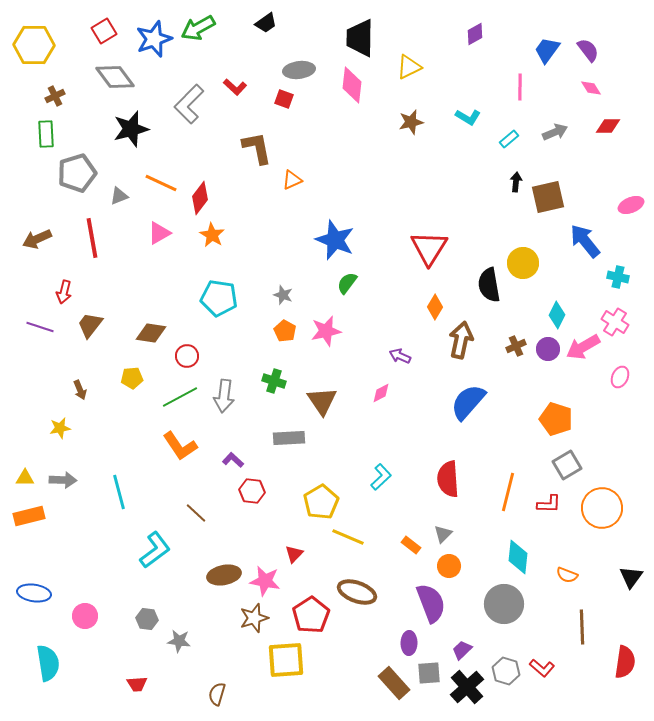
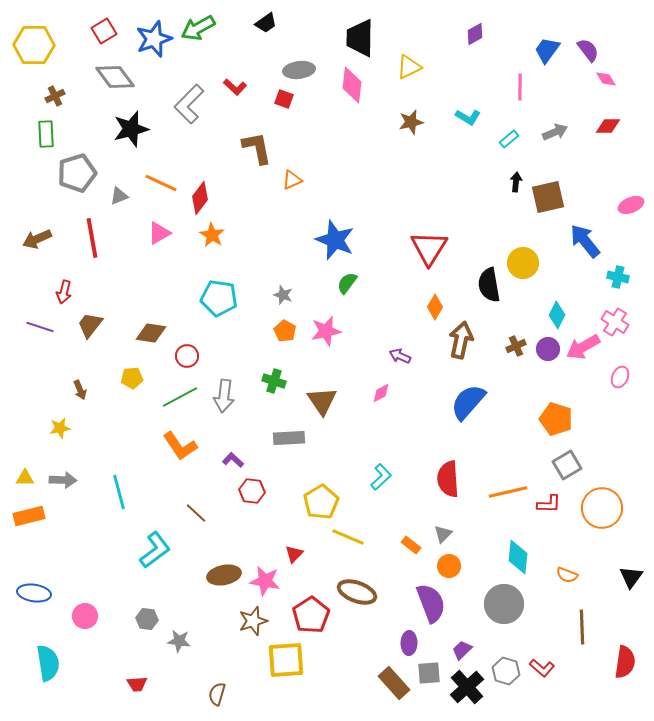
pink diamond at (591, 88): moved 15 px right, 9 px up
orange line at (508, 492): rotated 63 degrees clockwise
brown star at (254, 618): moved 1 px left, 3 px down
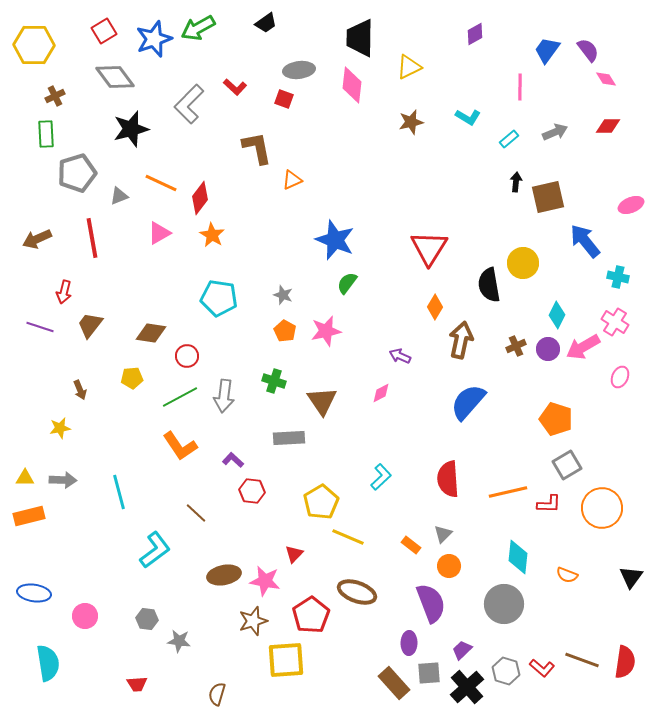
brown line at (582, 627): moved 33 px down; rotated 68 degrees counterclockwise
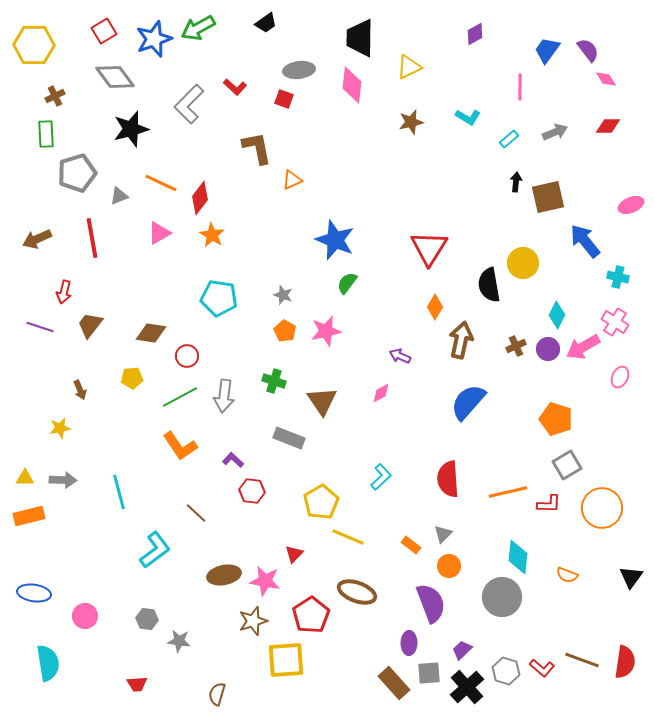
gray rectangle at (289, 438): rotated 24 degrees clockwise
gray circle at (504, 604): moved 2 px left, 7 px up
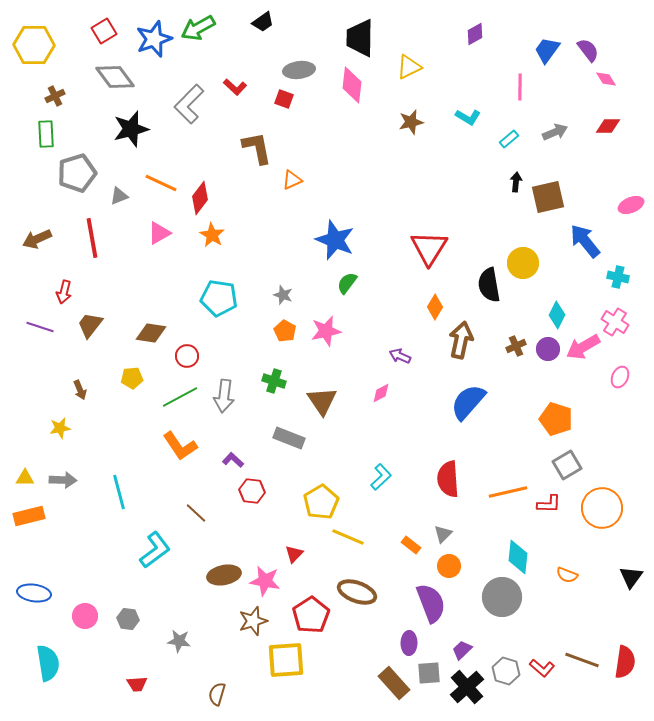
black trapezoid at (266, 23): moved 3 px left, 1 px up
gray hexagon at (147, 619): moved 19 px left
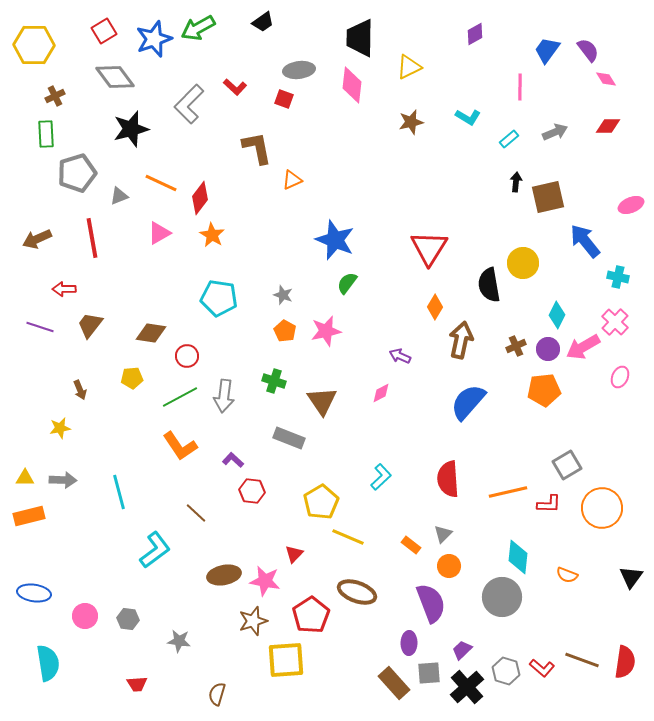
red arrow at (64, 292): moved 3 px up; rotated 75 degrees clockwise
pink cross at (615, 322): rotated 12 degrees clockwise
orange pentagon at (556, 419): moved 12 px left, 29 px up; rotated 24 degrees counterclockwise
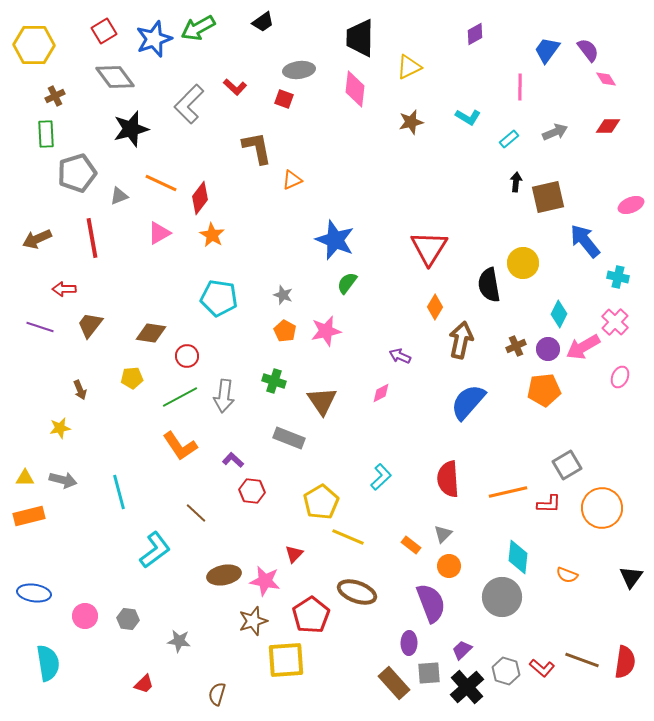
pink diamond at (352, 85): moved 3 px right, 4 px down
cyan diamond at (557, 315): moved 2 px right, 1 px up
gray arrow at (63, 480): rotated 12 degrees clockwise
red trapezoid at (137, 684): moved 7 px right; rotated 40 degrees counterclockwise
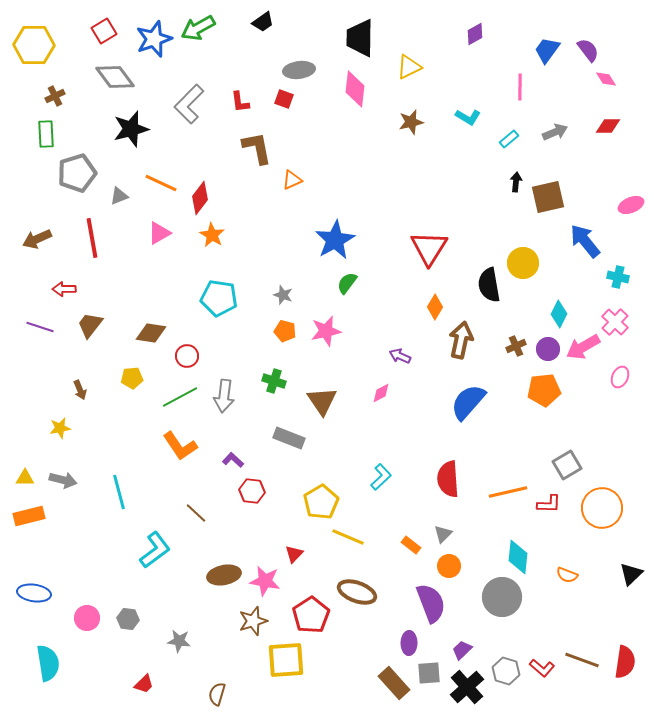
red L-shape at (235, 87): moved 5 px right, 15 px down; rotated 40 degrees clockwise
blue star at (335, 240): rotated 21 degrees clockwise
orange pentagon at (285, 331): rotated 15 degrees counterclockwise
black triangle at (631, 577): moved 3 px up; rotated 10 degrees clockwise
pink circle at (85, 616): moved 2 px right, 2 px down
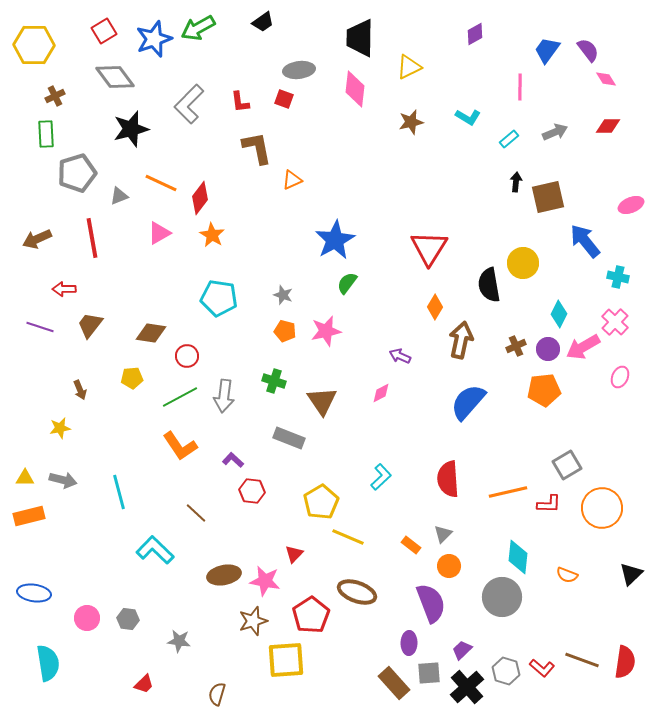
cyan L-shape at (155, 550): rotated 99 degrees counterclockwise
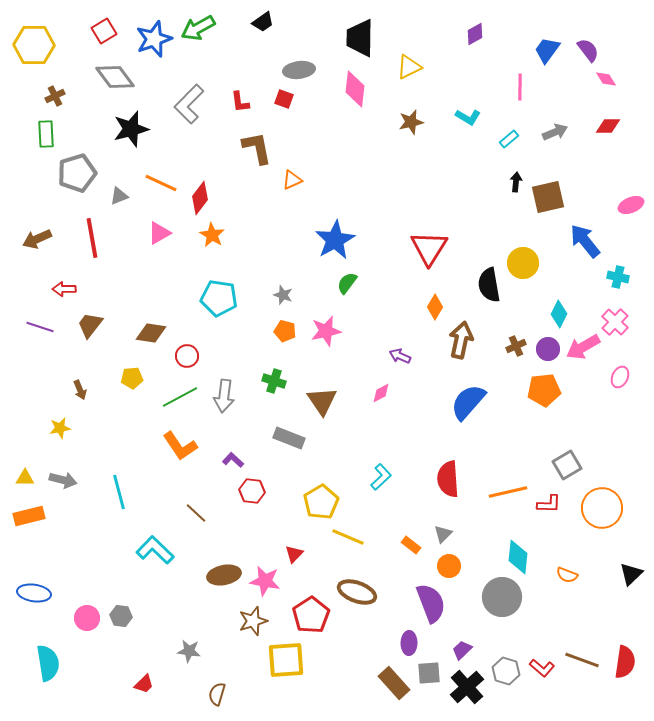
gray hexagon at (128, 619): moved 7 px left, 3 px up
gray star at (179, 641): moved 10 px right, 10 px down
